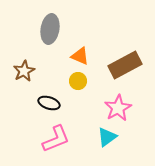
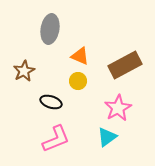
black ellipse: moved 2 px right, 1 px up
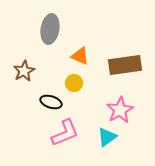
brown rectangle: rotated 20 degrees clockwise
yellow circle: moved 4 px left, 2 px down
pink star: moved 2 px right, 2 px down
pink L-shape: moved 9 px right, 6 px up
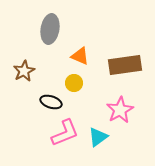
cyan triangle: moved 9 px left
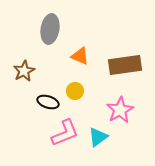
yellow circle: moved 1 px right, 8 px down
black ellipse: moved 3 px left
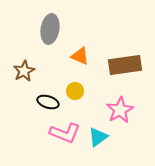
pink L-shape: rotated 44 degrees clockwise
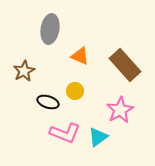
brown rectangle: rotated 56 degrees clockwise
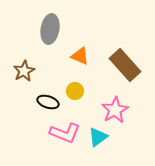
pink star: moved 5 px left
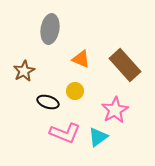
orange triangle: moved 1 px right, 3 px down
